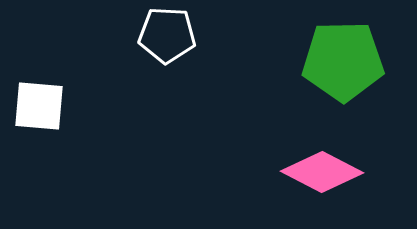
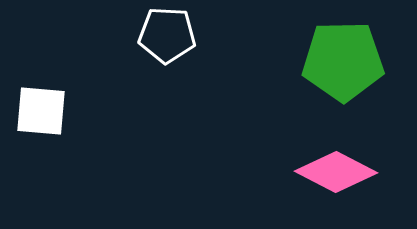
white square: moved 2 px right, 5 px down
pink diamond: moved 14 px right
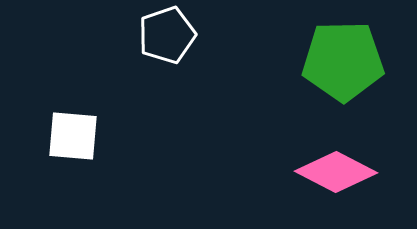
white pentagon: rotated 22 degrees counterclockwise
white square: moved 32 px right, 25 px down
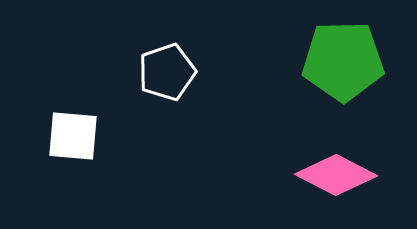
white pentagon: moved 37 px down
pink diamond: moved 3 px down
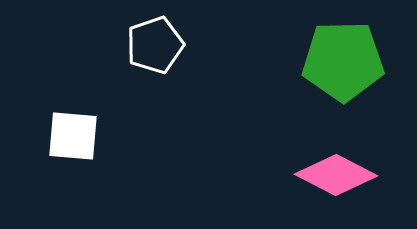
white pentagon: moved 12 px left, 27 px up
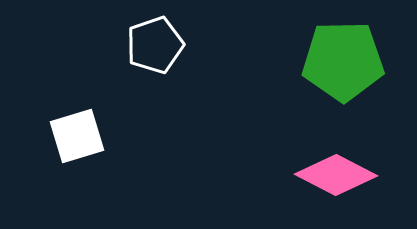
white square: moved 4 px right; rotated 22 degrees counterclockwise
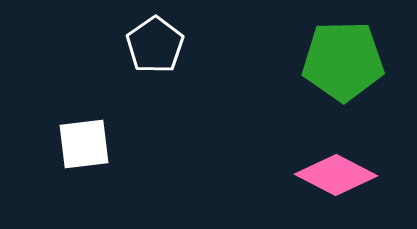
white pentagon: rotated 16 degrees counterclockwise
white square: moved 7 px right, 8 px down; rotated 10 degrees clockwise
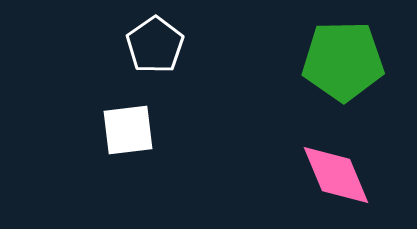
white square: moved 44 px right, 14 px up
pink diamond: rotated 40 degrees clockwise
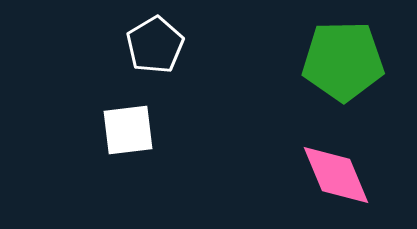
white pentagon: rotated 4 degrees clockwise
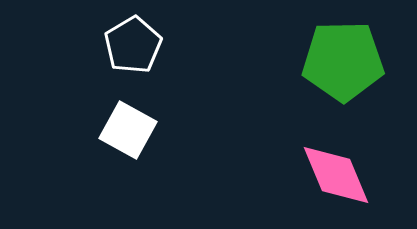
white pentagon: moved 22 px left
white square: rotated 36 degrees clockwise
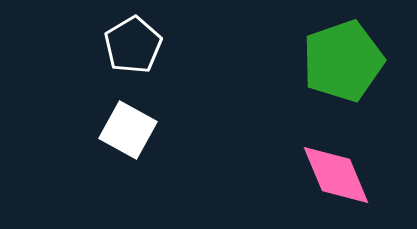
green pentagon: rotated 18 degrees counterclockwise
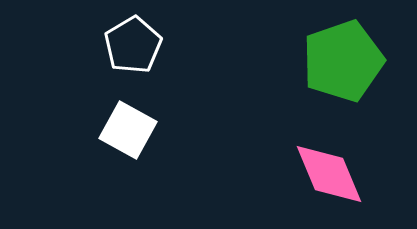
pink diamond: moved 7 px left, 1 px up
